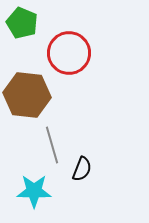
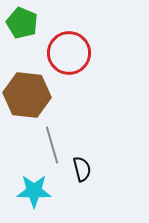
black semicircle: rotated 35 degrees counterclockwise
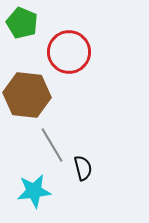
red circle: moved 1 px up
gray line: rotated 15 degrees counterclockwise
black semicircle: moved 1 px right, 1 px up
cyan star: rotated 8 degrees counterclockwise
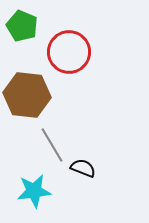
green pentagon: moved 3 px down
black semicircle: rotated 55 degrees counterclockwise
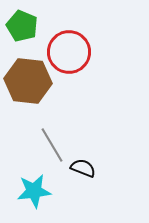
brown hexagon: moved 1 px right, 14 px up
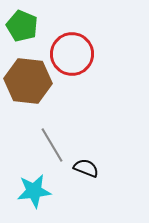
red circle: moved 3 px right, 2 px down
black semicircle: moved 3 px right
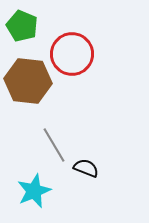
gray line: moved 2 px right
cyan star: rotated 16 degrees counterclockwise
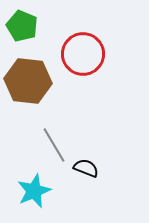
red circle: moved 11 px right
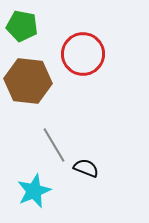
green pentagon: rotated 12 degrees counterclockwise
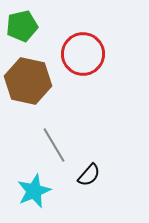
green pentagon: rotated 24 degrees counterclockwise
brown hexagon: rotated 6 degrees clockwise
black semicircle: moved 3 px right, 7 px down; rotated 110 degrees clockwise
